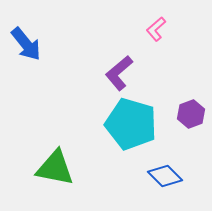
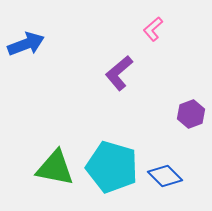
pink L-shape: moved 3 px left
blue arrow: rotated 72 degrees counterclockwise
cyan pentagon: moved 19 px left, 43 px down
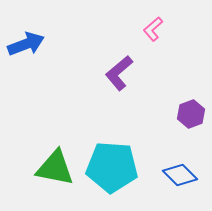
cyan pentagon: rotated 12 degrees counterclockwise
blue diamond: moved 15 px right, 1 px up
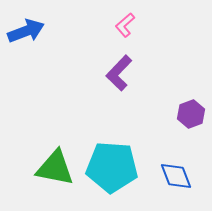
pink L-shape: moved 28 px left, 4 px up
blue arrow: moved 13 px up
purple L-shape: rotated 6 degrees counterclockwise
blue diamond: moved 4 px left, 1 px down; rotated 24 degrees clockwise
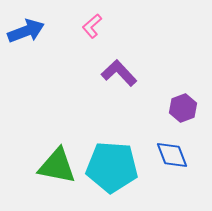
pink L-shape: moved 33 px left, 1 px down
purple L-shape: rotated 93 degrees clockwise
purple hexagon: moved 8 px left, 6 px up
green triangle: moved 2 px right, 2 px up
blue diamond: moved 4 px left, 21 px up
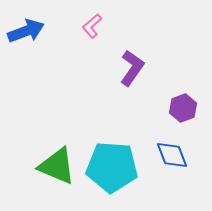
purple L-shape: moved 13 px right, 5 px up; rotated 78 degrees clockwise
green triangle: rotated 12 degrees clockwise
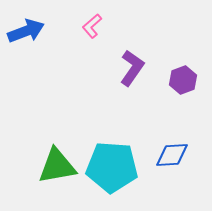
purple hexagon: moved 28 px up
blue diamond: rotated 72 degrees counterclockwise
green triangle: rotated 33 degrees counterclockwise
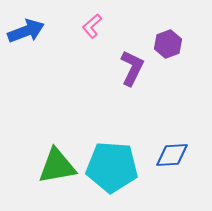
purple L-shape: rotated 9 degrees counterclockwise
purple hexagon: moved 15 px left, 36 px up
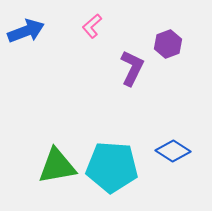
blue diamond: moved 1 px right, 4 px up; rotated 36 degrees clockwise
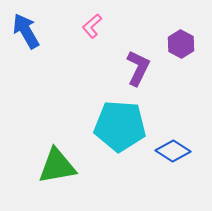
blue arrow: rotated 99 degrees counterclockwise
purple hexagon: moved 13 px right; rotated 12 degrees counterclockwise
purple L-shape: moved 6 px right
cyan pentagon: moved 8 px right, 41 px up
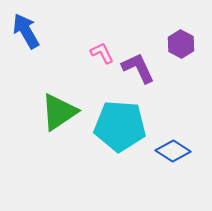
pink L-shape: moved 10 px right, 27 px down; rotated 105 degrees clockwise
purple L-shape: rotated 51 degrees counterclockwise
green triangle: moved 2 px right, 54 px up; rotated 24 degrees counterclockwise
